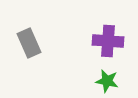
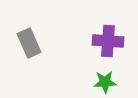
green star: moved 2 px left, 1 px down; rotated 15 degrees counterclockwise
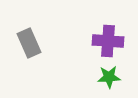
green star: moved 4 px right, 5 px up
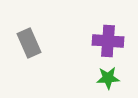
green star: moved 1 px left, 1 px down
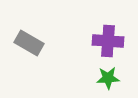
gray rectangle: rotated 36 degrees counterclockwise
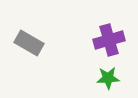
purple cross: moved 1 px right, 1 px up; rotated 20 degrees counterclockwise
